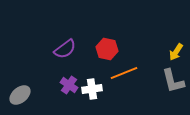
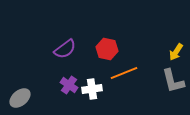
gray ellipse: moved 3 px down
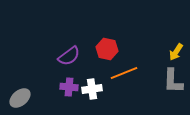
purple semicircle: moved 4 px right, 7 px down
gray L-shape: rotated 16 degrees clockwise
purple cross: moved 2 px down; rotated 30 degrees counterclockwise
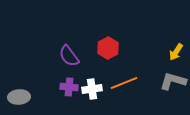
red hexagon: moved 1 px right, 1 px up; rotated 20 degrees clockwise
purple semicircle: rotated 90 degrees clockwise
orange line: moved 10 px down
gray L-shape: rotated 104 degrees clockwise
gray ellipse: moved 1 px left, 1 px up; rotated 35 degrees clockwise
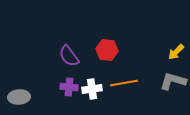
red hexagon: moved 1 px left, 2 px down; rotated 25 degrees counterclockwise
yellow arrow: rotated 12 degrees clockwise
orange line: rotated 12 degrees clockwise
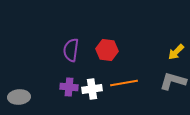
purple semicircle: moved 2 px right, 6 px up; rotated 45 degrees clockwise
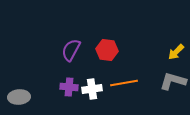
purple semicircle: rotated 20 degrees clockwise
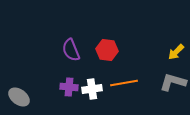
purple semicircle: rotated 50 degrees counterclockwise
gray L-shape: moved 1 px down
gray ellipse: rotated 40 degrees clockwise
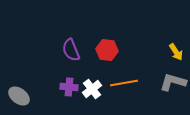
yellow arrow: rotated 78 degrees counterclockwise
white cross: rotated 30 degrees counterclockwise
gray ellipse: moved 1 px up
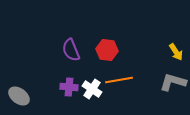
orange line: moved 5 px left, 3 px up
white cross: rotated 18 degrees counterclockwise
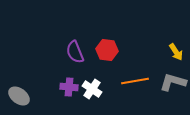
purple semicircle: moved 4 px right, 2 px down
orange line: moved 16 px right, 1 px down
